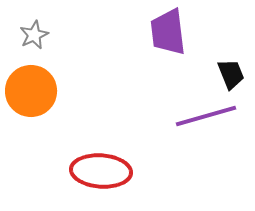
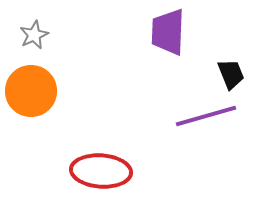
purple trapezoid: rotated 9 degrees clockwise
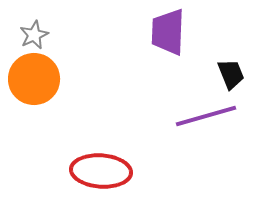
orange circle: moved 3 px right, 12 px up
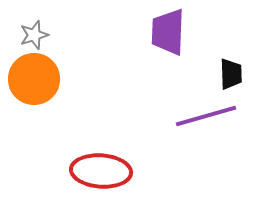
gray star: rotated 8 degrees clockwise
black trapezoid: rotated 20 degrees clockwise
